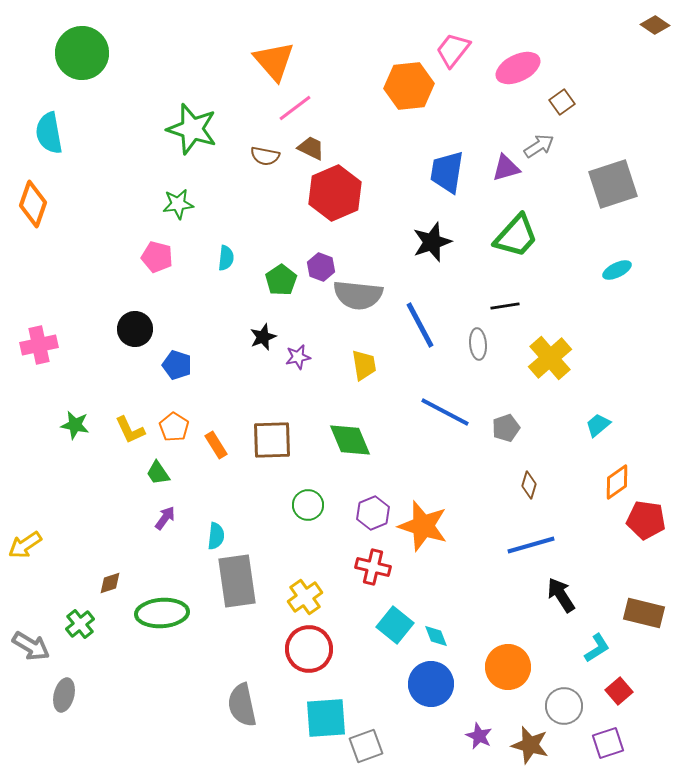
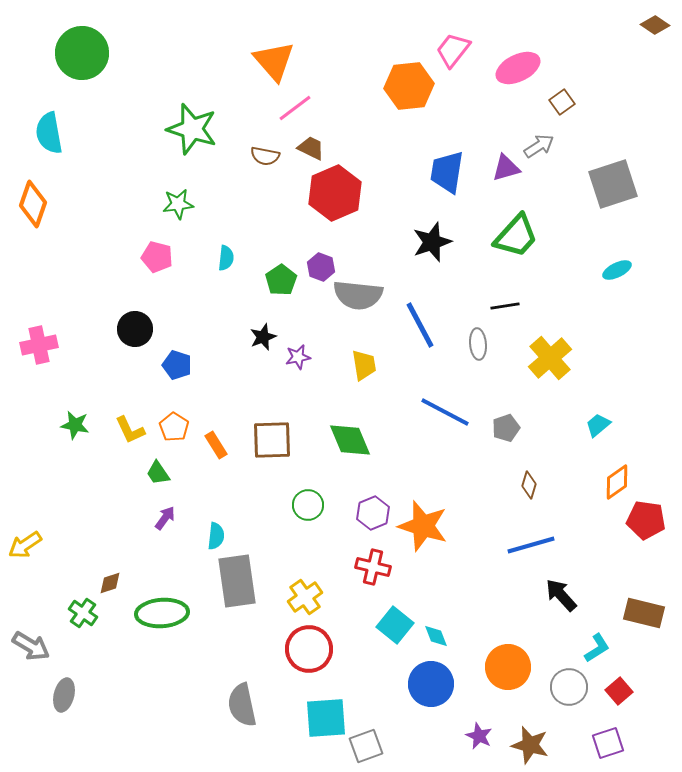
black arrow at (561, 595): rotated 9 degrees counterclockwise
green cross at (80, 624): moved 3 px right, 11 px up; rotated 16 degrees counterclockwise
gray circle at (564, 706): moved 5 px right, 19 px up
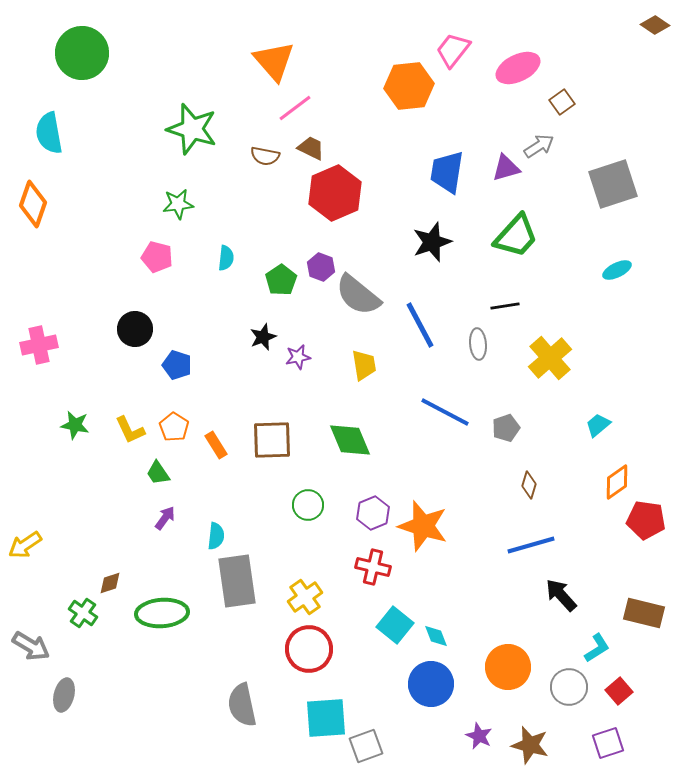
gray semicircle at (358, 295): rotated 33 degrees clockwise
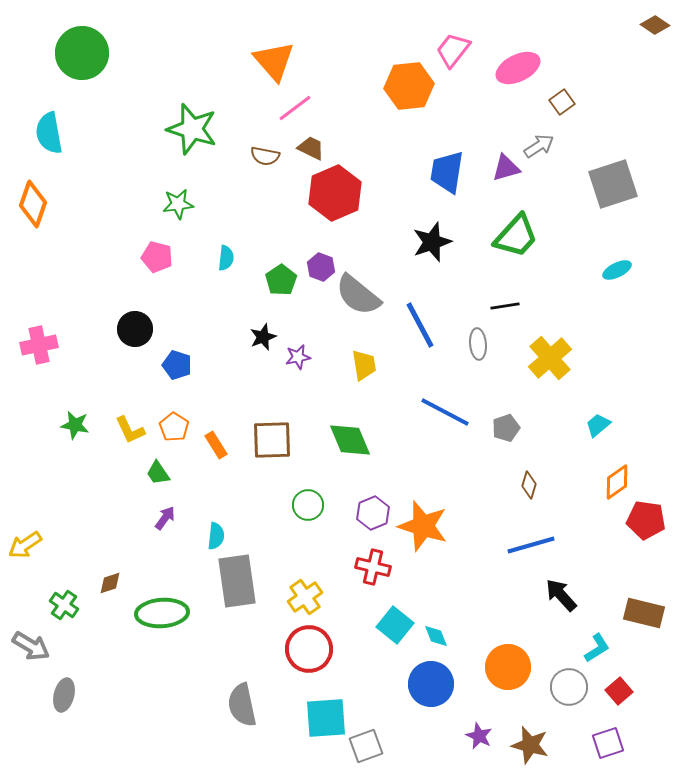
green cross at (83, 613): moved 19 px left, 8 px up
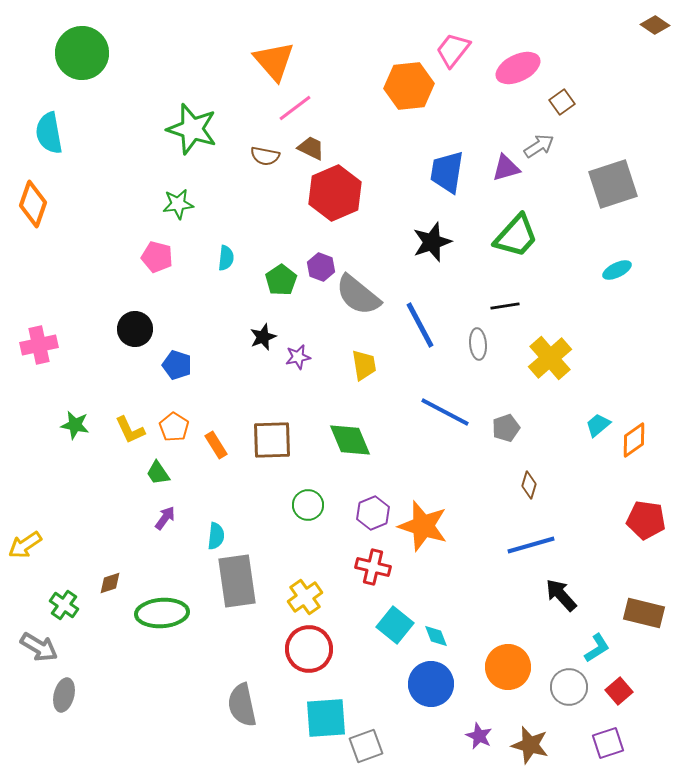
orange diamond at (617, 482): moved 17 px right, 42 px up
gray arrow at (31, 646): moved 8 px right, 1 px down
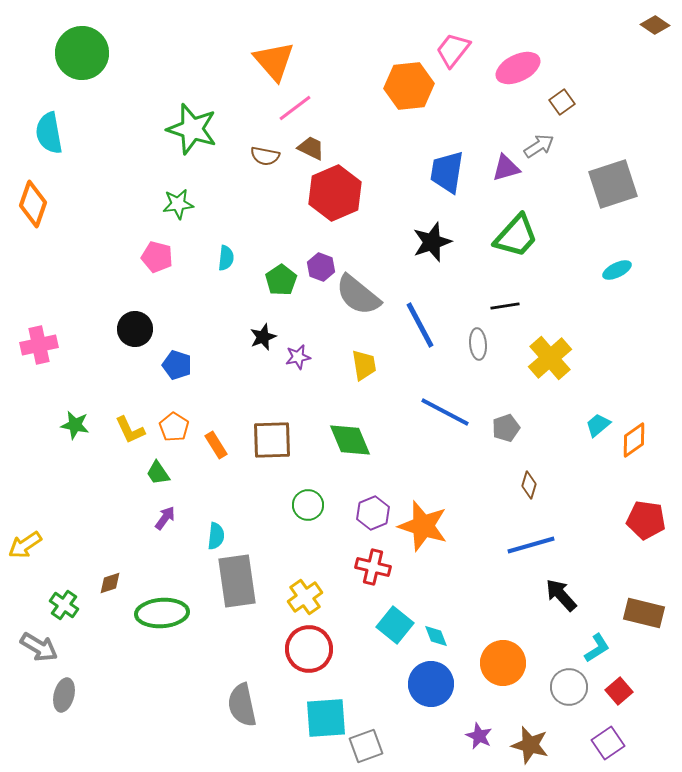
orange circle at (508, 667): moved 5 px left, 4 px up
purple square at (608, 743): rotated 16 degrees counterclockwise
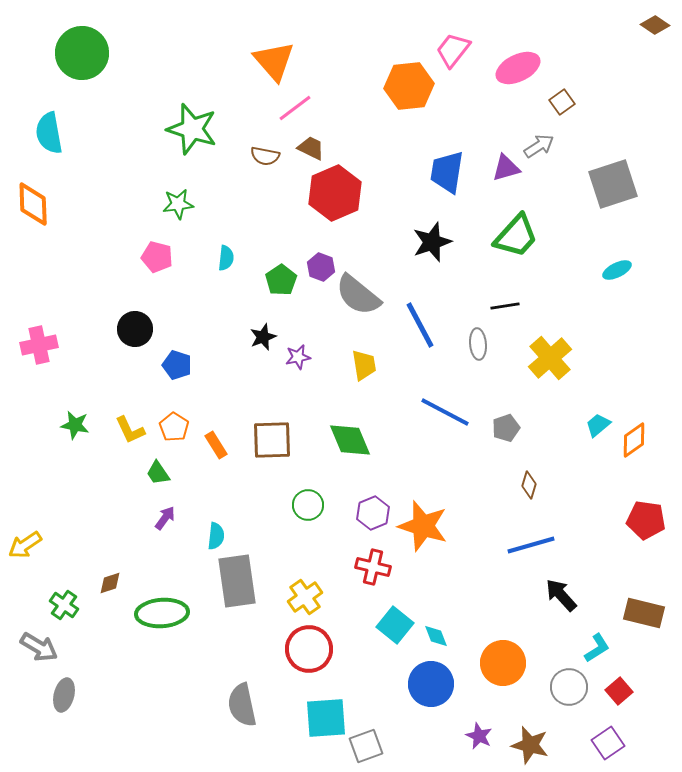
orange diamond at (33, 204): rotated 21 degrees counterclockwise
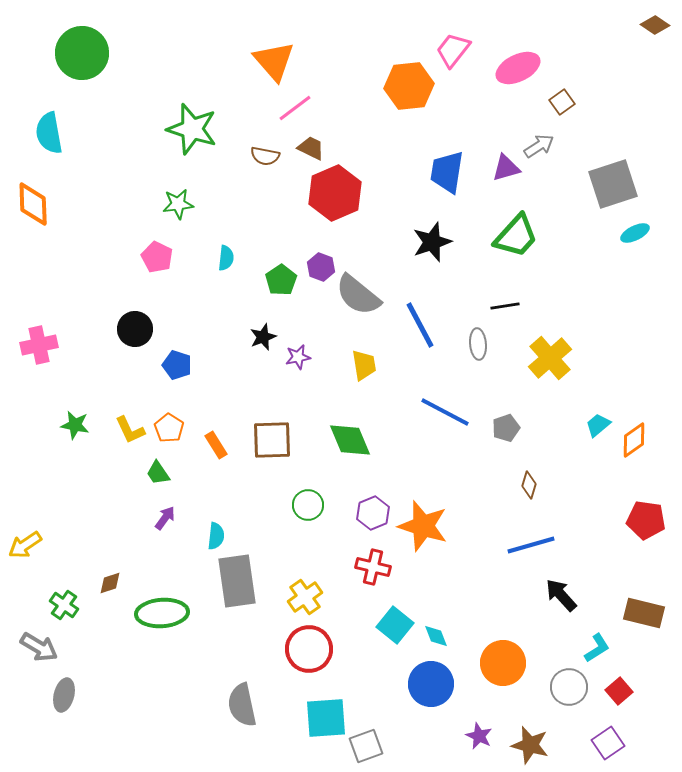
pink pentagon at (157, 257): rotated 12 degrees clockwise
cyan ellipse at (617, 270): moved 18 px right, 37 px up
orange pentagon at (174, 427): moved 5 px left, 1 px down
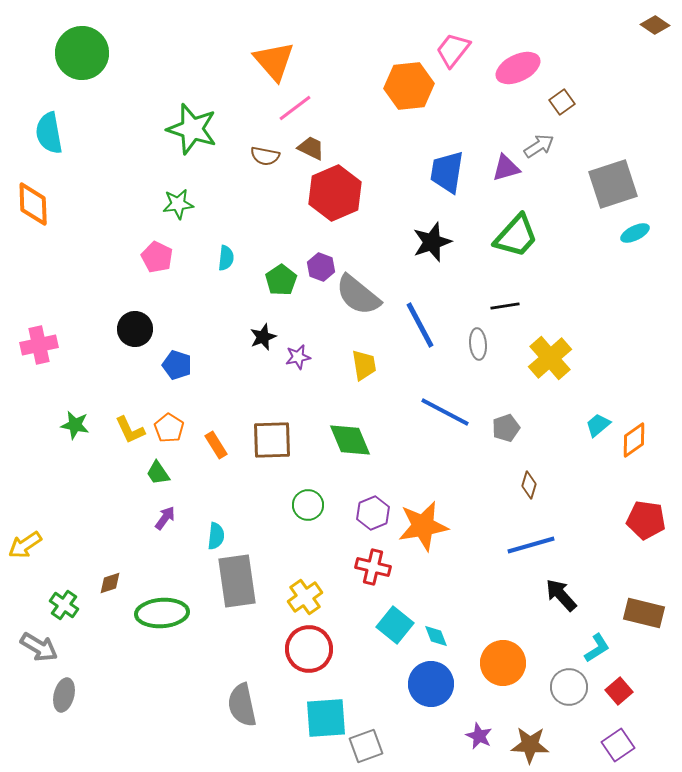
orange star at (423, 526): rotated 27 degrees counterclockwise
purple square at (608, 743): moved 10 px right, 2 px down
brown star at (530, 745): rotated 12 degrees counterclockwise
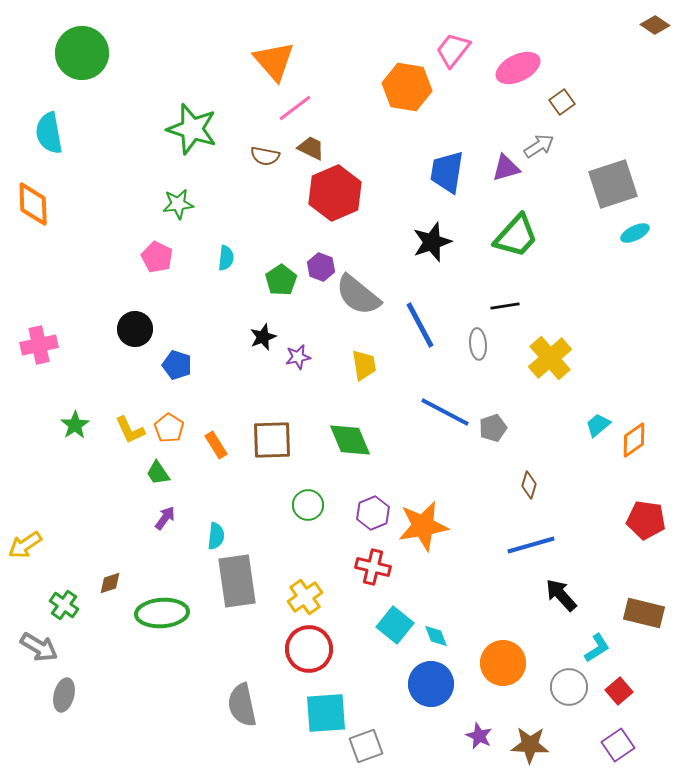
orange hexagon at (409, 86): moved 2 px left, 1 px down; rotated 15 degrees clockwise
green star at (75, 425): rotated 28 degrees clockwise
gray pentagon at (506, 428): moved 13 px left
cyan square at (326, 718): moved 5 px up
